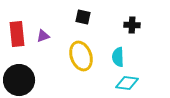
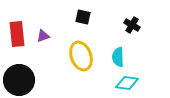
black cross: rotated 28 degrees clockwise
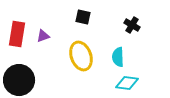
red rectangle: rotated 15 degrees clockwise
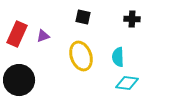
black cross: moved 6 px up; rotated 28 degrees counterclockwise
red rectangle: rotated 15 degrees clockwise
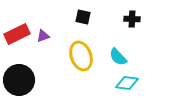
red rectangle: rotated 40 degrees clockwise
cyan semicircle: rotated 42 degrees counterclockwise
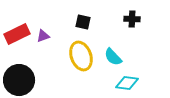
black square: moved 5 px down
cyan semicircle: moved 5 px left
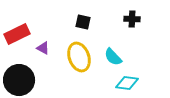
purple triangle: moved 12 px down; rotated 48 degrees clockwise
yellow ellipse: moved 2 px left, 1 px down
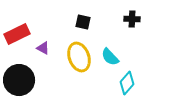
cyan semicircle: moved 3 px left
cyan diamond: rotated 55 degrees counterclockwise
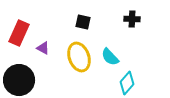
red rectangle: moved 2 px right, 1 px up; rotated 40 degrees counterclockwise
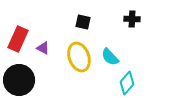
red rectangle: moved 1 px left, 6 px down
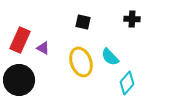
red rectangle: moved 2 px right, 1 px down
yellow ellipse: moved 2 px right, 5 px down
